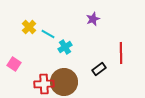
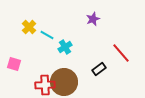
cyan line: moved 1 px left, 1 px down
red line: rotated 40 degrees counterclockwise
pink square: rotated 16 degrees counterclockwise
red cross: moved 1 px right, 1 px down
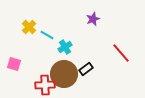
black rectangle: moved 13 px left
brown circle: moved 8 px up
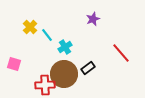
yellow cross: moved 1 px right
cyan line: rotated 24 degrees clockwise
black rectangle: moved 2 px right, 1 px up
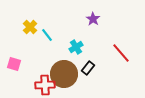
purple star: rotated 16 degrees counterclockwise
cyan cross: moved 11 px right
black rectangle: rotated 16 degrees counterclockwise
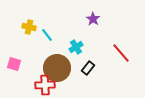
yellow cross: moved 1 px left; rotated 32 degrees counterclockwise
brown circle: moved 7 px left, 6 px up
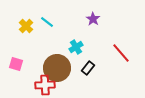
yellow cross: moved 3 px left, 1 px up; rotated 32 degrees clockwise
cyan line: moved 13 px up; rotated 16 degrees counterclockwise
pink square: moved 2 px right
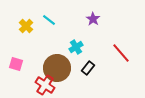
cyan line: moved 2 px right, 2 px up
red cross: rotated 36 degrees clockwise
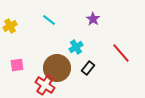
yellow cross: moved 16 px left; rotated 16 degrees clockwise
pink square: moved 1 px right, 1 px down; rotated 24 degrees counterclockwise
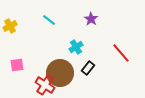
purple star: moved 2 px left
brown circle: moved 3 px right, 5 px down
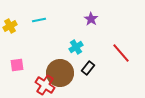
cyan line: moved 10 px left; rotated 48 degrees counterclockwise
